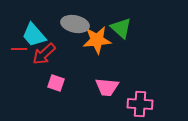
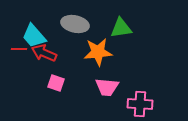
green triangle: rotated 50 degrees counterclockwise
cyan trapezoid: moved 1 px down
orange star: moved 1 px right, 12 px down
red arrow: moved 1 px up; rotated 65 degrees clockwise
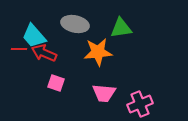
pink trapezoid: moved 3 px left, 6 px down
pink cross: rotated 25 degrees counterclockwise
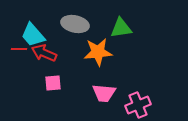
cyan trapezoid: moved 1 px left, 1 px up
pink square: moved 3 px left; rotated 24 degrees counterclockwise
pink cross: moved 2 px left, 1 px down
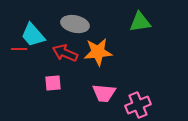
green triangle: moved 19 px right, 6 px up
red arrow: moved 21 px right
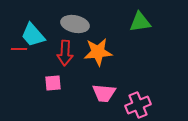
red arrow: rotated 110 degrees counterclockwise
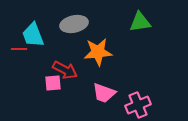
gray ellipse: moved 1 px left; rotated 24 degrees counterclockwise
cyan trapezoid: rotated 20 degrees clockwise
red arrow: moved 17 px down; rotated 65 degrees counterclockwise
pink trapezoid: rotated 15 degrees clockwise
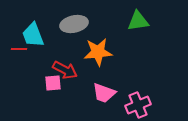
green triangle: moved 2 px left, 1 px up
